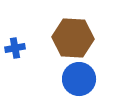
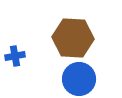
blue cross: moved 8 px down
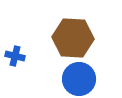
blue cross: rotated 24 degrees clockwise
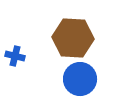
blue circle: moved 1 px right
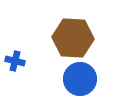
blue cross: moved 5 px down
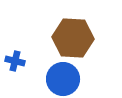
blue circle: moved 17 px left
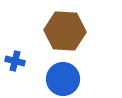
brown hexagon: moved 8 px left, 7 px up
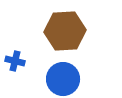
brown hexagon: rotated 6 degrees counterclockwise
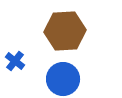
blue cross: rotated 24 degrees clockwise
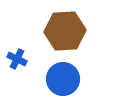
blue cross: moved 2 px right, 2 px up; rotated 12 degrees counterclockwise
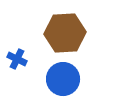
brown hexagon: moved 2 px down
